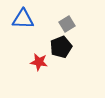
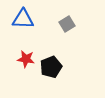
black pentagon: moved 10 px left, 20 px down
red star: moved 13 px left, 3 px up
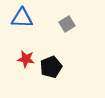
blue triangle: moved 1 px left, 1 px up
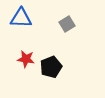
blue triangle: moved 1 px left
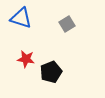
blue triangle: rotated 15 degrees clockwise
black pentagon: moved 5 px down
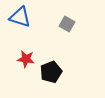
blue triangle: moved 1 px left, 1 px up
gray square: rotated 28 degrees counterclockwise
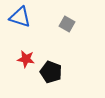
black pentagon: rotated 30 degrees counterclockwise
